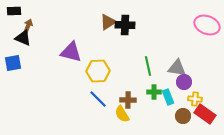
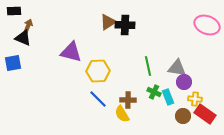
green cross: rotated 24 degrees clockwise
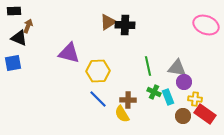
pink ellipse: moved 1 px left
black triangle: moved 4 px left
purple triangle: moved 2 px left, 1 px down
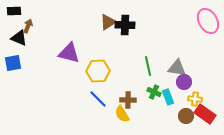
pink ellipse: moved 2 px right, 4 px up; rotated 40 degrees clockwise
brown circle: moved 3 px right
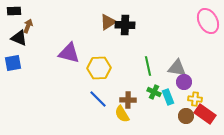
yellow hexagon: moved 1 px right, 3 px up
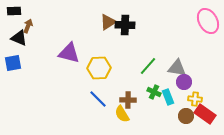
green line: rotated 54 degrees clockwise
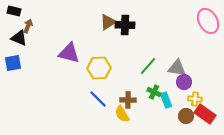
black rectangle: rotated 16 degrees clockwise
cyan rectangle: moved 2 px left, 3 px down
